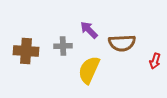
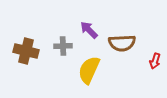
brown cross: rotated 10 degrees clockwise
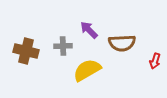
yellow semicircle: moved 2 px left; rotated 36 degrees clockwise
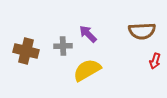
purple arrow: moved 1 px left, 4 px down
brown semicircle: moved 20 px right, 12 px up
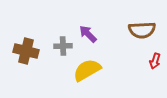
brown semicircle: moved 1 px up
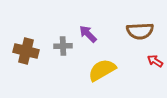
brown semicircle: moved 2 px left, 1 px down
red arrow: rotated 105 degrees clockwise
yellow semicircle: moved 15 px right
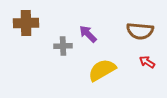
brown semicircle: rotated 8 degrees clockwise
brown cross: moved 28 px up; rotated 15 degrees counterclockwise
red arrow: moved 8 px left, 1 px down
